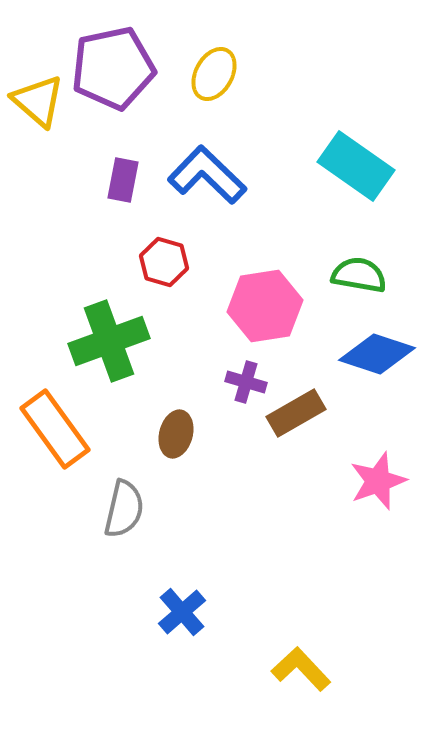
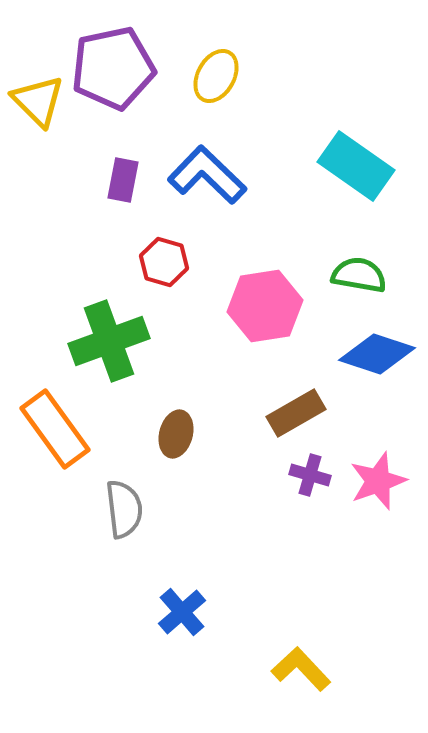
yellow ellipse: moved 2 px right, 2 px down
yellow triangle: rotated 4 degrees clockwise
purple cross: moved 64 px right, 93 px down
gray semicircle: rotated 20 degrees counterclockwise
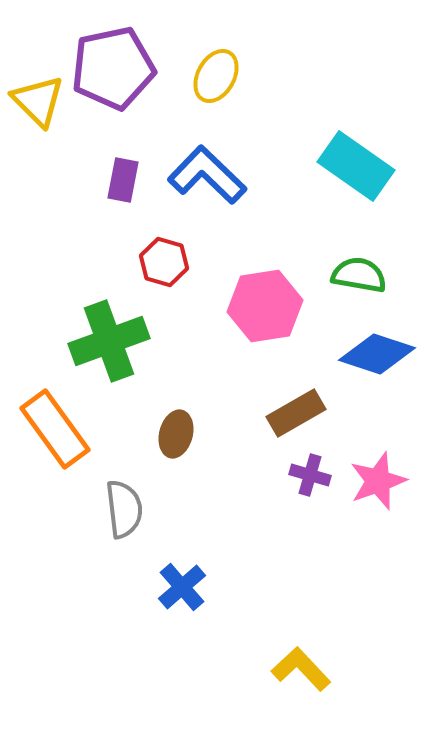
blue cross: moved 25 px up
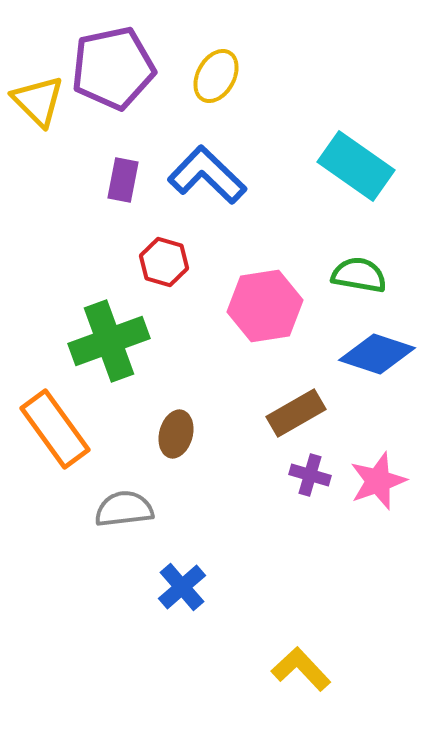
gray semicircle: rotated 90 degrees counterclockwise
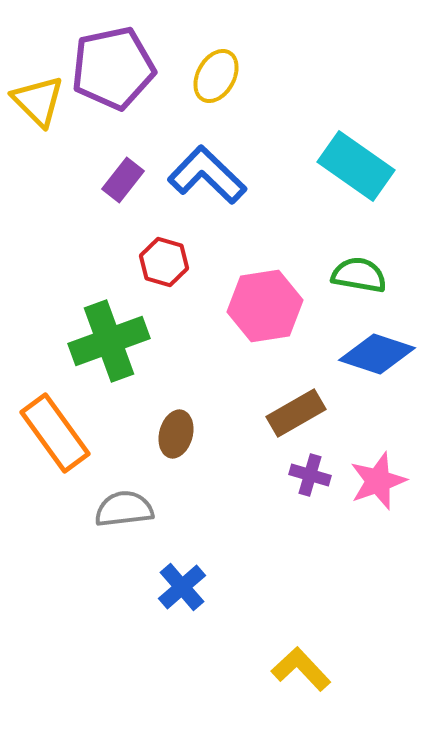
purple rectangle: rotated 27 degrees clockwise
orange rectangle: moved 4 px down
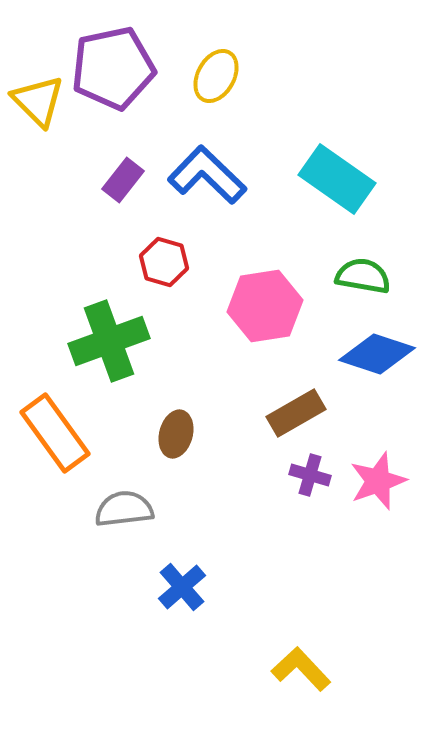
cyan rectangle: moved 19 px left, 13 px down
green semicircle: moved 4 px right, 1 px down
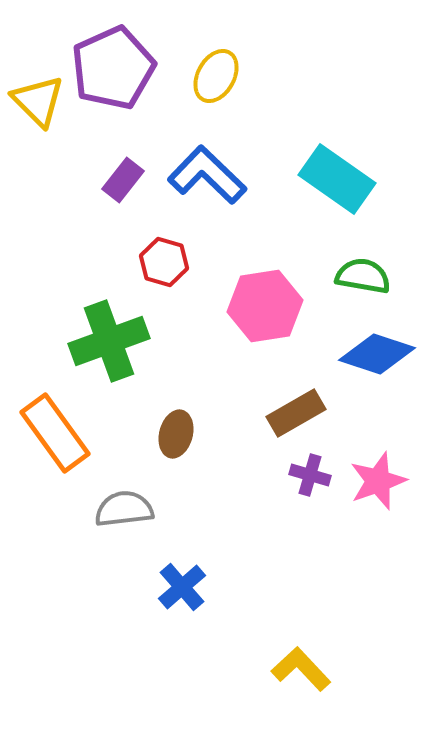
purple pentagon: rotated 12 degrees counterclockwise
